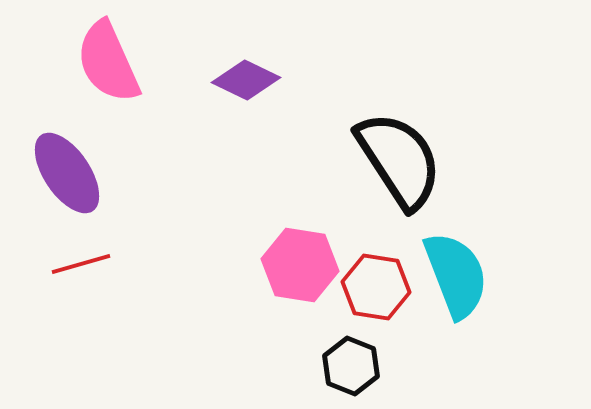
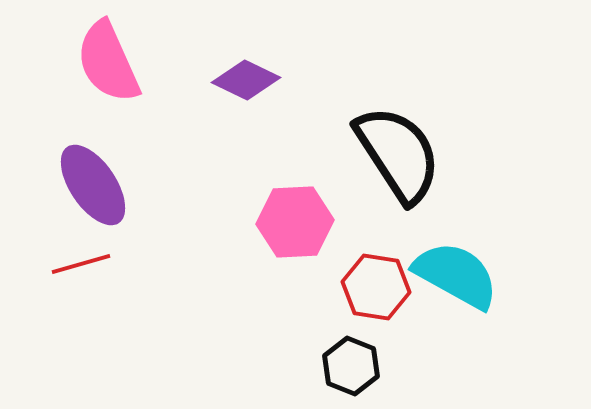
black semicircle: moved 1 px left, 6 px up
purple ellipse: moved 26 px right, 12 px down
pink hexagon: moved 5 px left, 43 px up; rotated 12 degrees counterclockwise
cyan semicircle: rotated 40 degrees counterclockwise
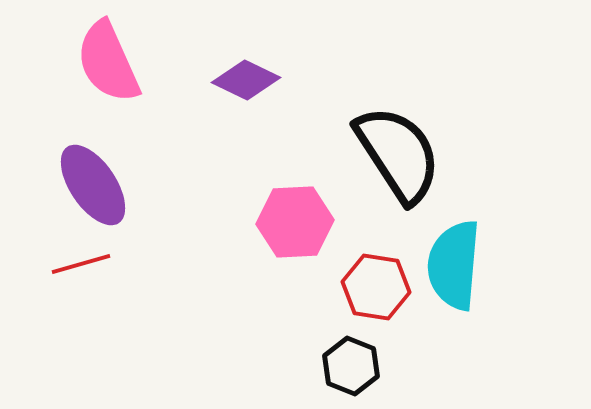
cyan semicircle: moved 2 px left, 10 px up; rotated 114 degrees counterclockwise
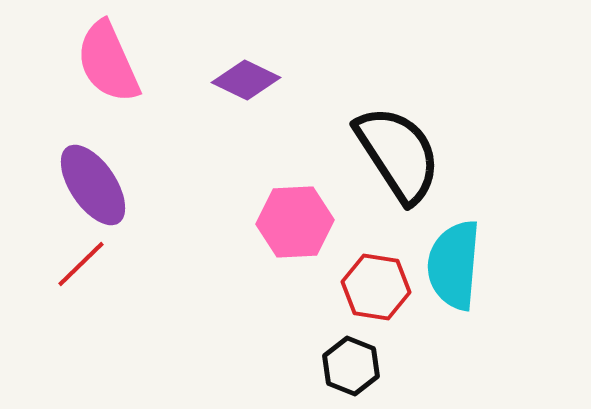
red line: rotated 28 degrees counterclockwise
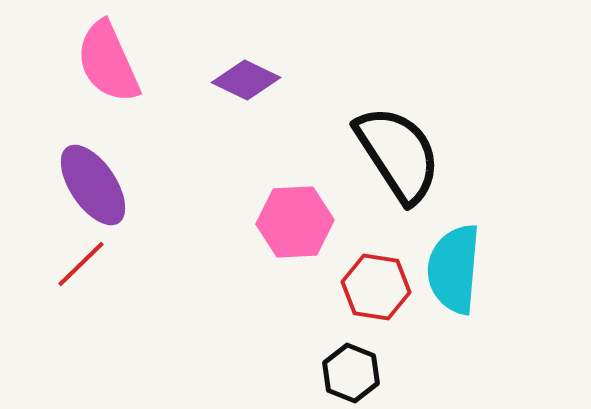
cyan semicircle: moved 4 px down
black hexagon: moved 7 px down
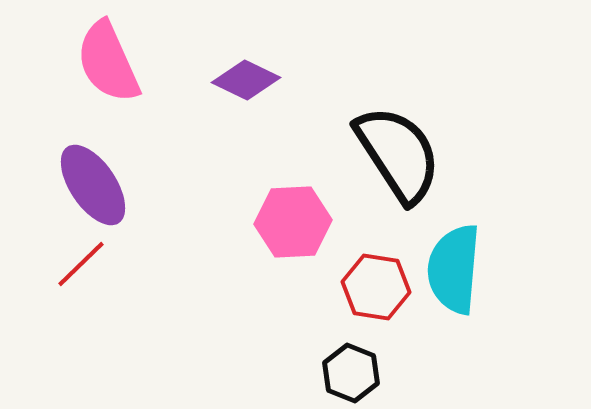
pink hexagon: moved 2 px left
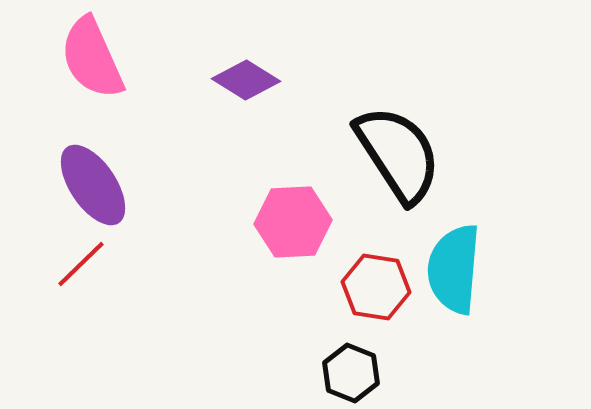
pink semicircle: moved 16 px left, 4 px up
purple diamond: rotated 6 degrees clockwise
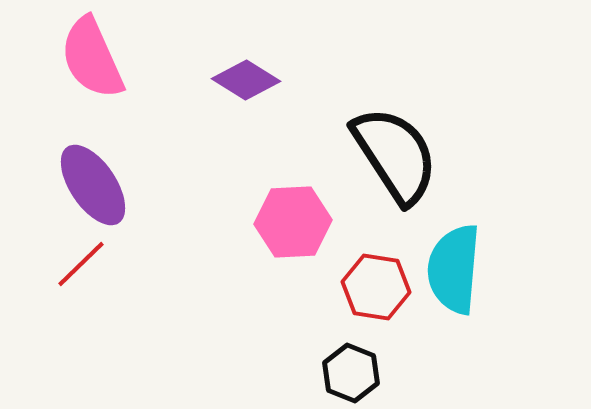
black semicircle: moved 3 px left, 1 px down
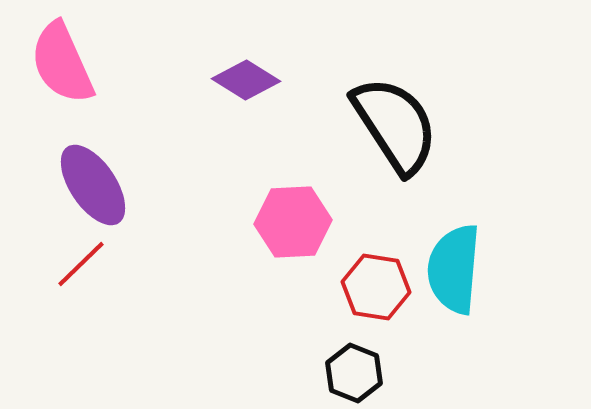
pink semicircle: moved 30 px left, 5 px down
black semicircle: moved 30 px up
black hexagon: moved 3 px right
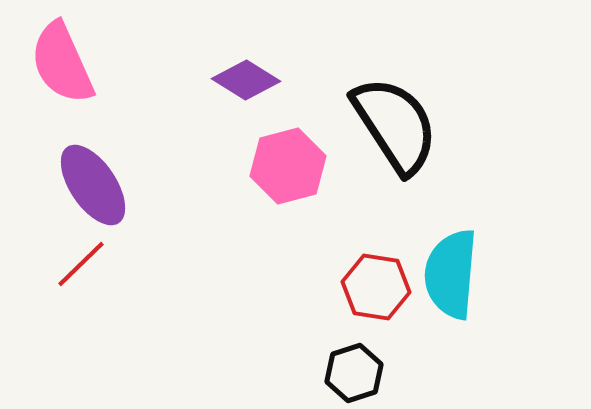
pink hexagon: moved 5 px left, 56 px up; rotated 12 degrees counterclockwise
cyan semicircle: moved 3 px left, 5 px down
black hexagon: rotated 20 degrees clockwise
